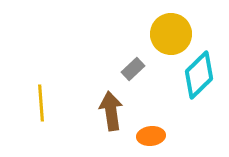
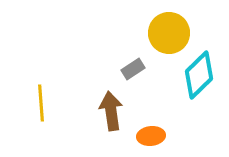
yellow circle: moved 2 px left, 1 px up
gray rectangle: rotated 10 degrees clockwise
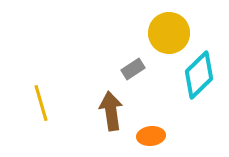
yellow line: rotated 12 degrees counterclockwise
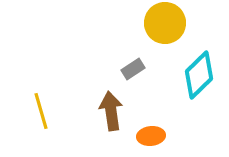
yellow circle: moved 4 px left, 10 px up
yellow line: moved 8 px down
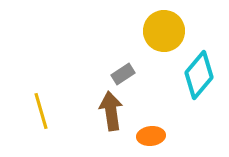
yellow circle: moved 1 px left, 8 px down
gray rectangle: moved 10 px left, 5 px down
cyan diamond: rotated 6 degrees counterclockwise
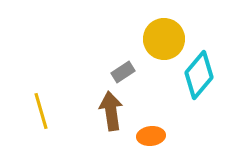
yellow circle: moved 8 px down
gray rectangle: moved 2 px up
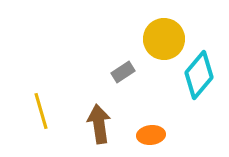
brown arrow: moved 12 px left, 13 px down
orange ellipse: moved 1 px up
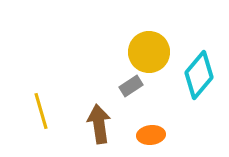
yellow circle: moved 15 px left, 13 px down
gray rectangle: moved 8 px right, 14 px down
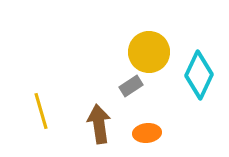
cyan diamond: rotated 15 degrees counterclockwise
orange ellipse: moved 4 px left, 2 px up
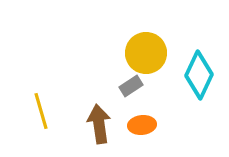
yellow circle: moved 3 px left, 1 px down
orange ellipse: moved 5 px left, 8 px up
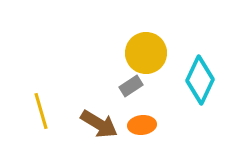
cyan diamond: moved 1 px right, 5 px down
brown arrow: rotated 129 degrees clockwise
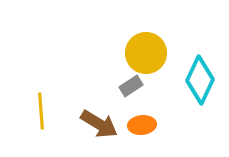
yellow line: rotated 12 degrees clockwise
